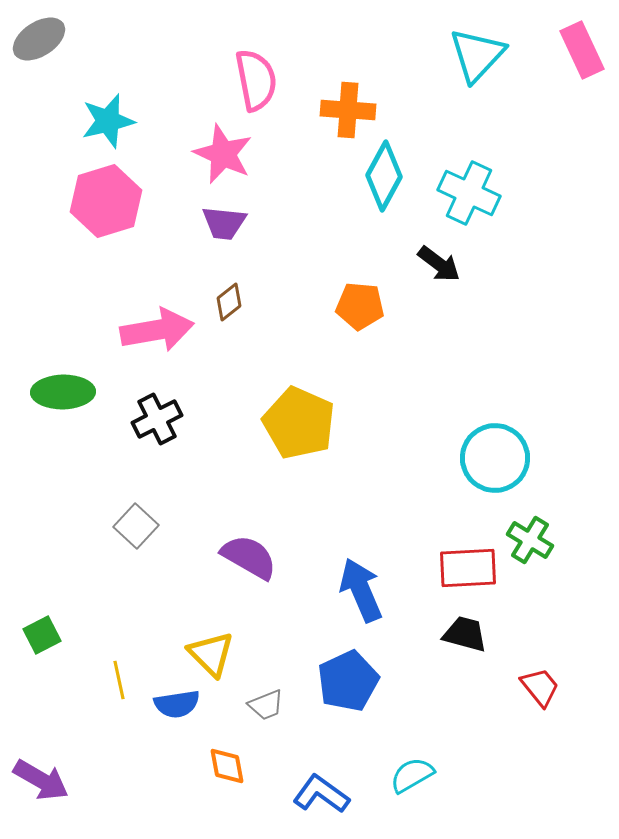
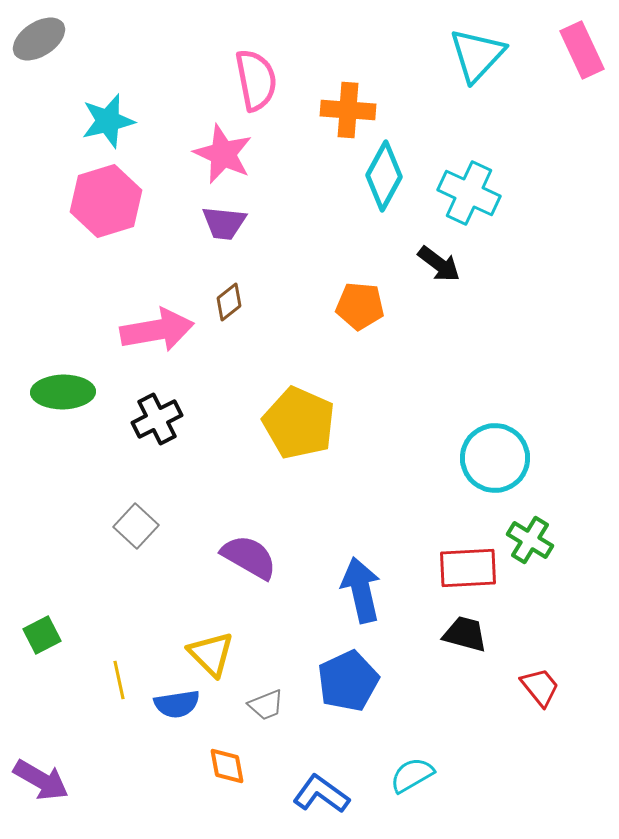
blue arrow: rotated 10 degrees clockwise
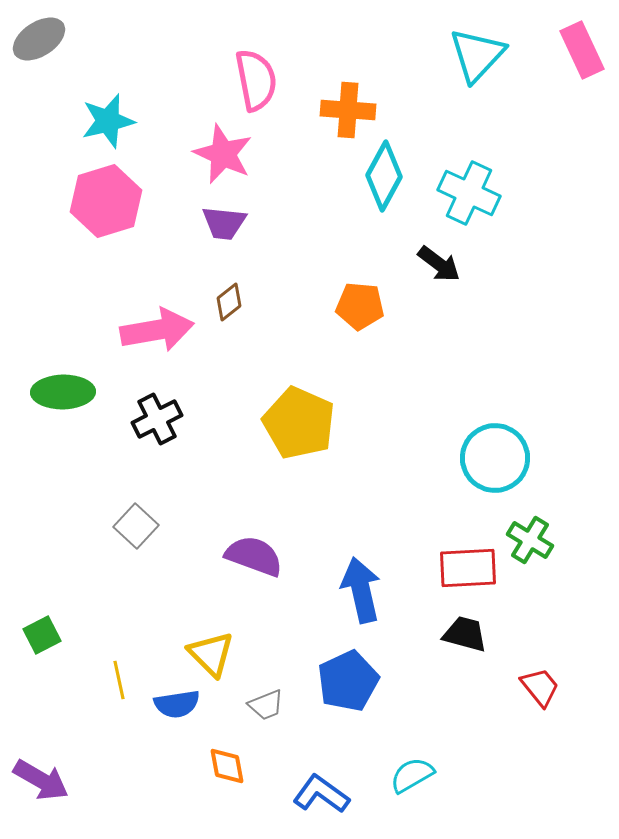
purple semicircle: moved 5 px right, 1 px up; rotated 10 degrees counterclockwise
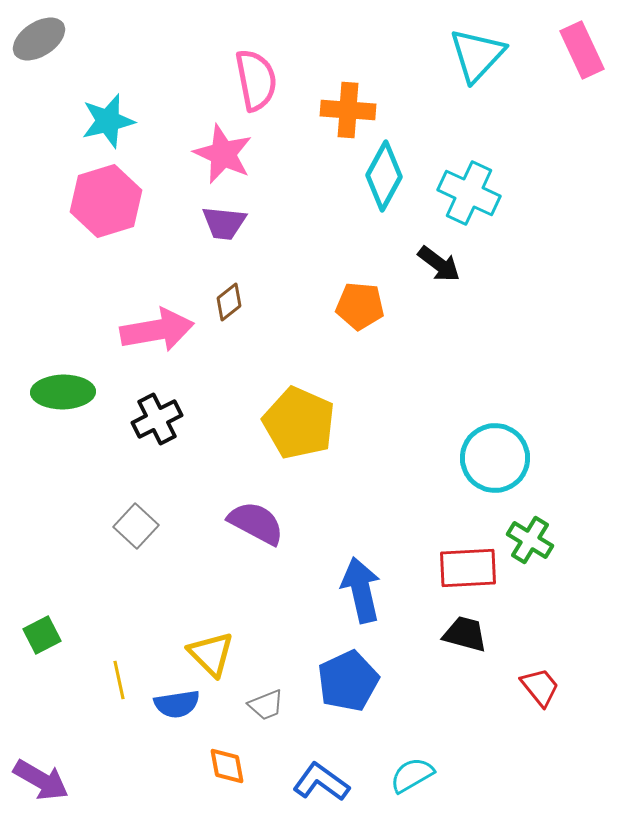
purple semicircle: moved 2 px right, 33 px up; rotated 8 degrees clockwise
blue L-shape: moved 12 px up
